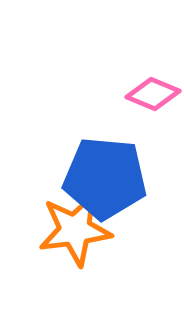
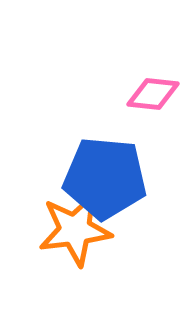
pink diamond: rotated 16 degrees counterclockwise
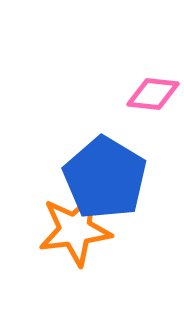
blue pentagon: rotated 26 degrees clockwise
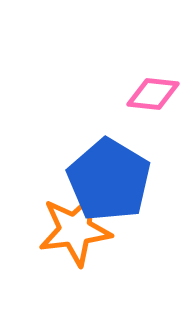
blue pentagon: moved 4 px right, 2 px down
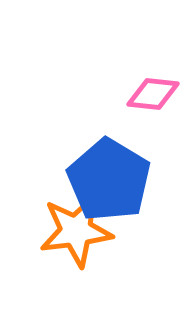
orange star: moved 1 px right, 1 px down
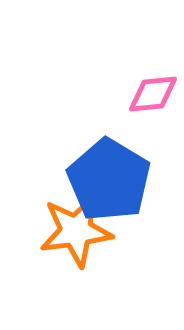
pink diamond: rotated 12 degrees counterclockwise
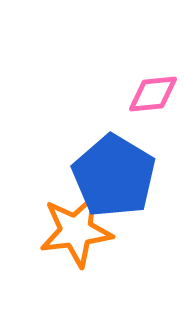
blue pentagon: moved 5 px right, 4 px up
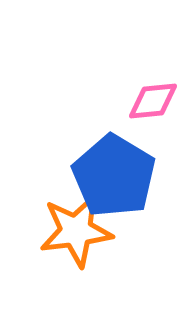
pink diamond: moved 7 px down
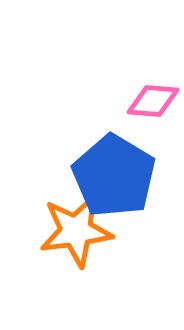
pink diamond: rotated 10 degrees clockwise
